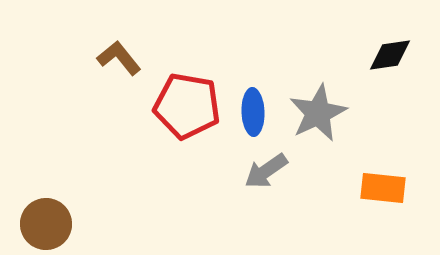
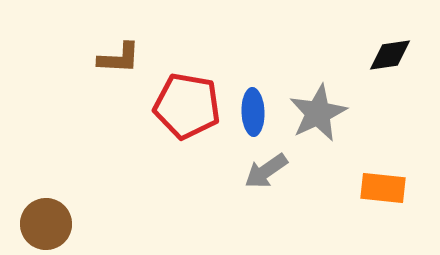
brown L-shape: rotated 132 degrees clockwise
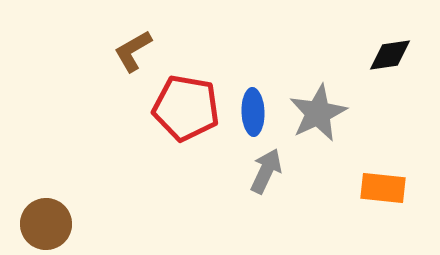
brown L-shape: moved 14 px right, 7 px up; rotated 147 degrees clockwise
red pentagon: moved 1 px left, 2 px down
gray arrow: rotated 150 degrees clockwise
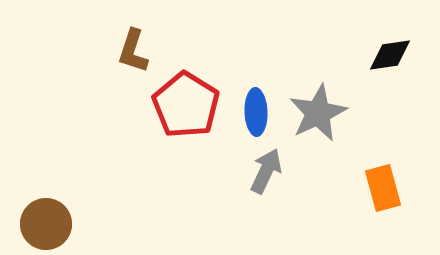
brown L-shape: rotated 42 degrees counterclockwise
red pentagon: moved 3 px up; rotated 22 degrees clockwise
blue ellipse: moved 3 px right
orange rectangle: rotated 69 degrees clockwise
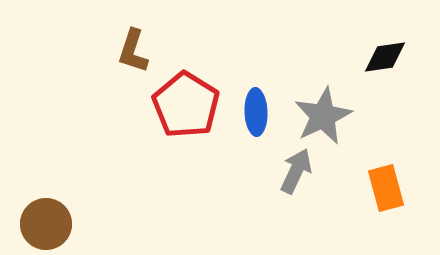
black diamond: moved 5 px left, 2 px down
gray star: moved 5 px right, 3 px down
gray arrow: moved 30 px right
orange rectangle: moved 3 px right
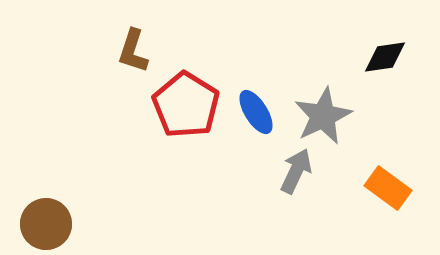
blue ellipse: rotated 30 degrees counterclockwise
orange rectangle: moved 2 px right; rotated 39 degrees counterclockwise
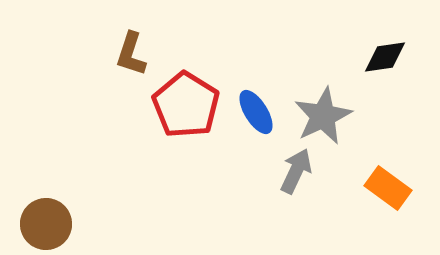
brown L-shape: moved 2 px left, 3 px down
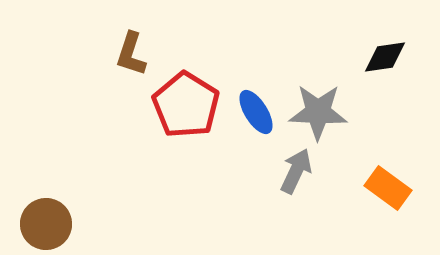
gray star: moved 5 px left, 4 px up; rotated 28 degrees clockwise
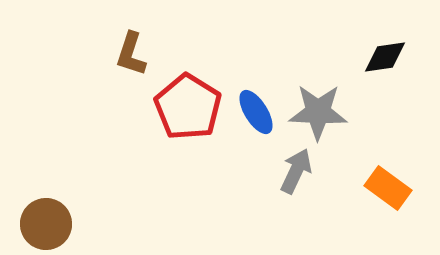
red pentagon: moved 2 px right, 2 px down
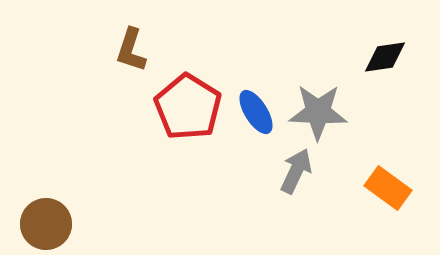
brown L-shape: moved 4 px up
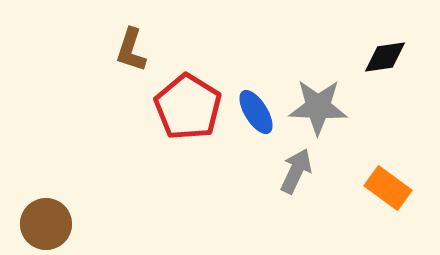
gray star: moved 5 px up
